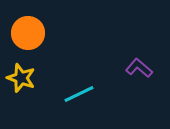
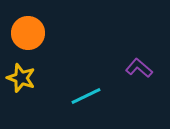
cyan line: moved 7 px right, 2 px down
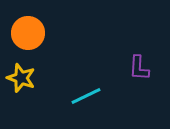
purple L-shape: rotated 128 degrees counterclockwise
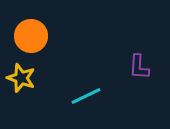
orange circle: moved 3 px right, 3 px down
purple L-shape: moved 1 px up
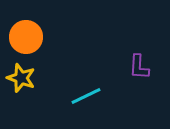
orange circle: moved 5 px left, 1 px down
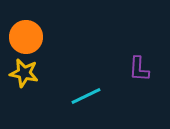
purple L-shape: moved 2 px down
yellow star: moved 3 px right, 5 px up; rotated 8 degrees counterclockwise
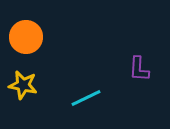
yellow star: moved 1 px left, 12 px down
cyan line: moved 2 px down
